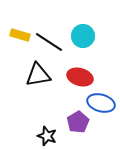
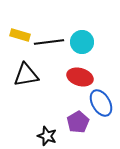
cyan circle: moved 1 px left, 6 px down
black line: rotated 40 degrees counterclockwise
black triangle: moved 12 px left
blue ellipse: rotated 44 degrees clockwise
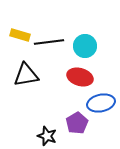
cyan circle: moved 3 px right, 4 px down
blue ellipse: rotated 72 degrees counterclockwise
purple pentagon: moved 1 px left, 1 px down
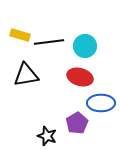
blue ellipse: rotated 12 degrees clockwise
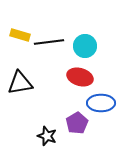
black triangle: moved 6 px left, 8 px down
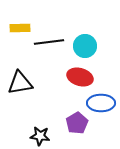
yellow rectangle: moved 7 px up; rotated 18 degrees counterclockwise
black star: moved 7 px left; rotated 12 degrees counterclockwise
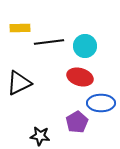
black triangle: moved 1 px left; rotated 16 degrees counterclockwise
purple pentagon: moved 1 px up
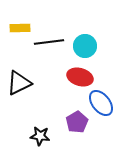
blue ellipse: rotated 52 degrees clockwise
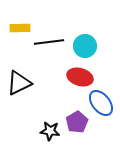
black star: moved 10 px right, 5 px up
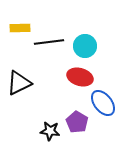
blue ellipse: moved 2 px right
purple pentagon: rotated 10 degrees counterclockwise
